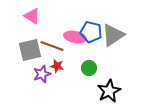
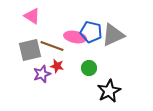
gray triangle: rotated 10 degrees clockwise
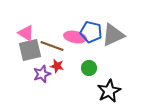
pink triangle: moved 6 px left, 17 px down
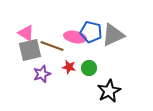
red star: moved 12 px right, 1 px down
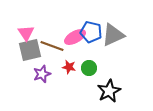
pink triangle: rotated 24 degrees clockwise
pink ellipse: rotated 40 degrees counterclockwise
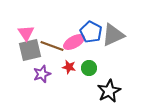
blue pentagon: rotated 15 degrees clockwise
pink ellipse: moved 1 px left, 5 px down
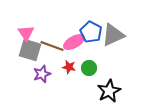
gray square: rotated 30 degrees clockwise
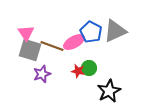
gray triangle: moved 2 px right, 4 px up
red star: moved 9 px right, 4 px down
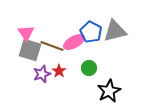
gray triangle: rotated 10 degrees clockwise
red star: moved 19 px left; rotated 24 degrees clockwise
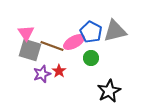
green circle: moved 2 px right, 10 px up
